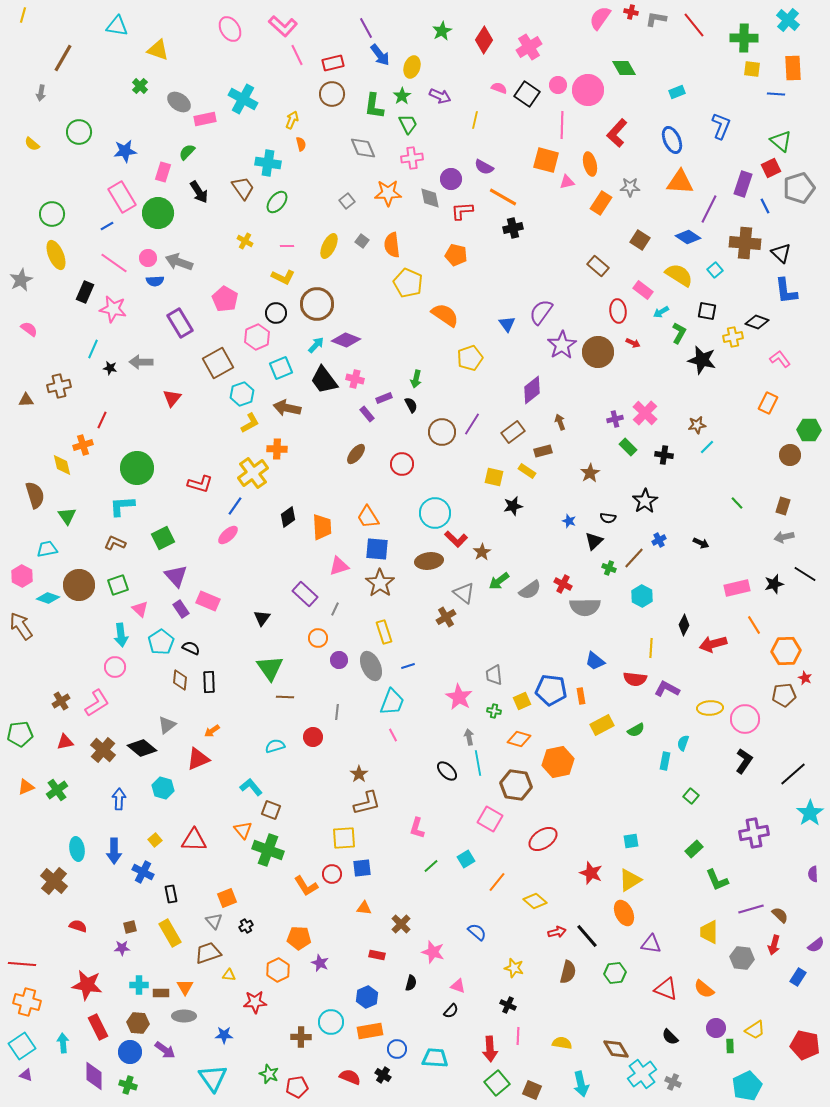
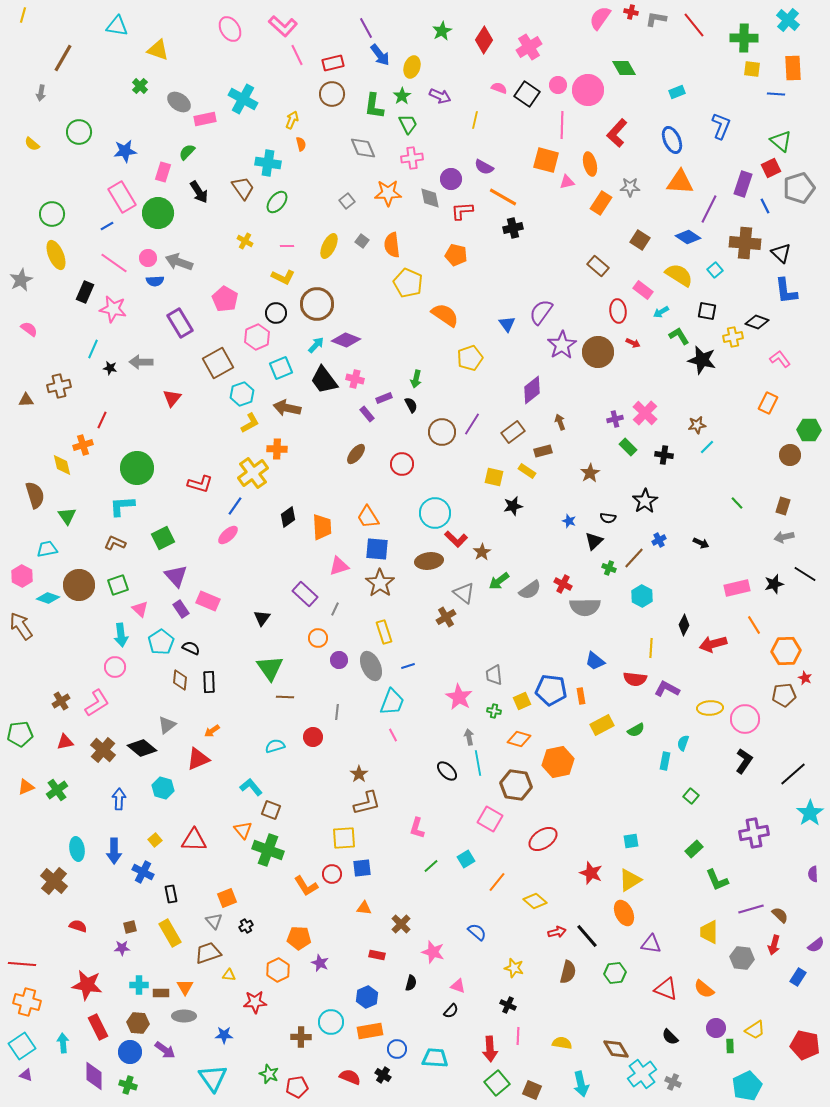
green L-shape at (679, 333): moved 3 px down; rotated 60 degrees counterclockwise
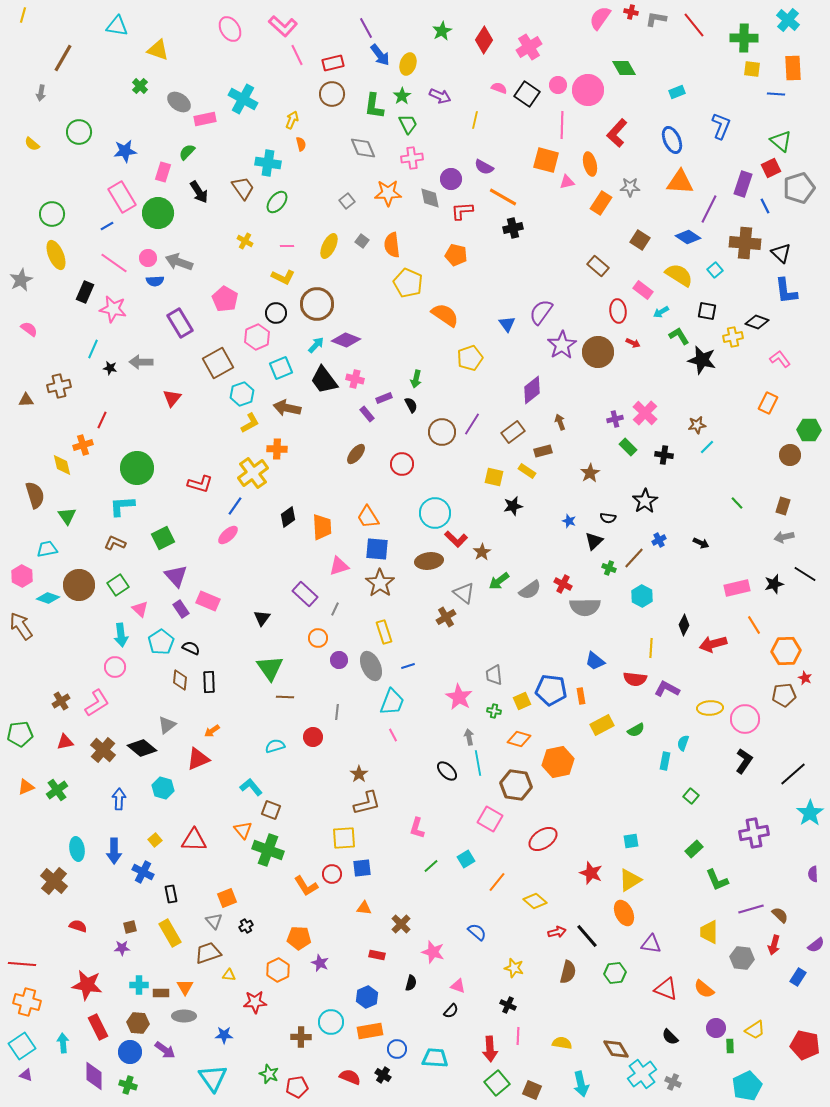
yellow ellipse at (412, 67): moved 4 px left, 3 px up
green square at (118, 585): rotated 15 degrees counterclockwise
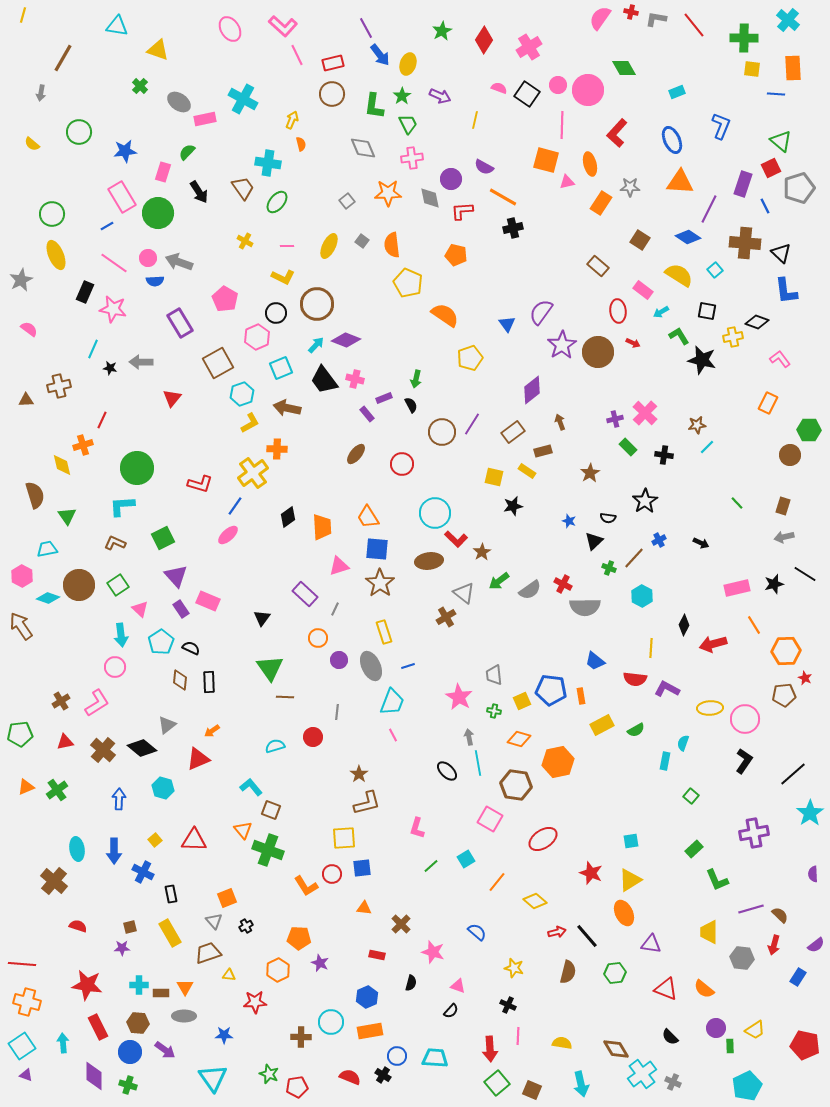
blue circle at (397, 1049): moved 7 px down
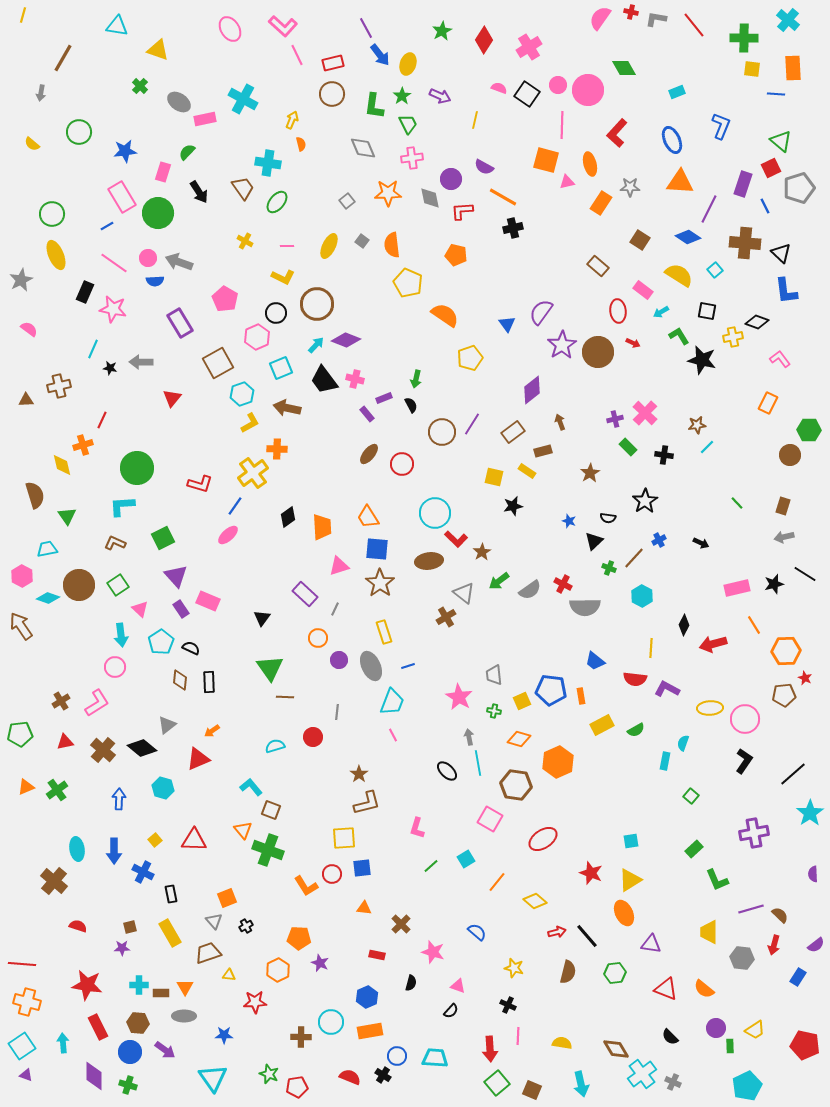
brown ellipse at (356, 454): moved 13 px right
orange hexagon at (558, 762): rotated 12 degrees counterclockwise
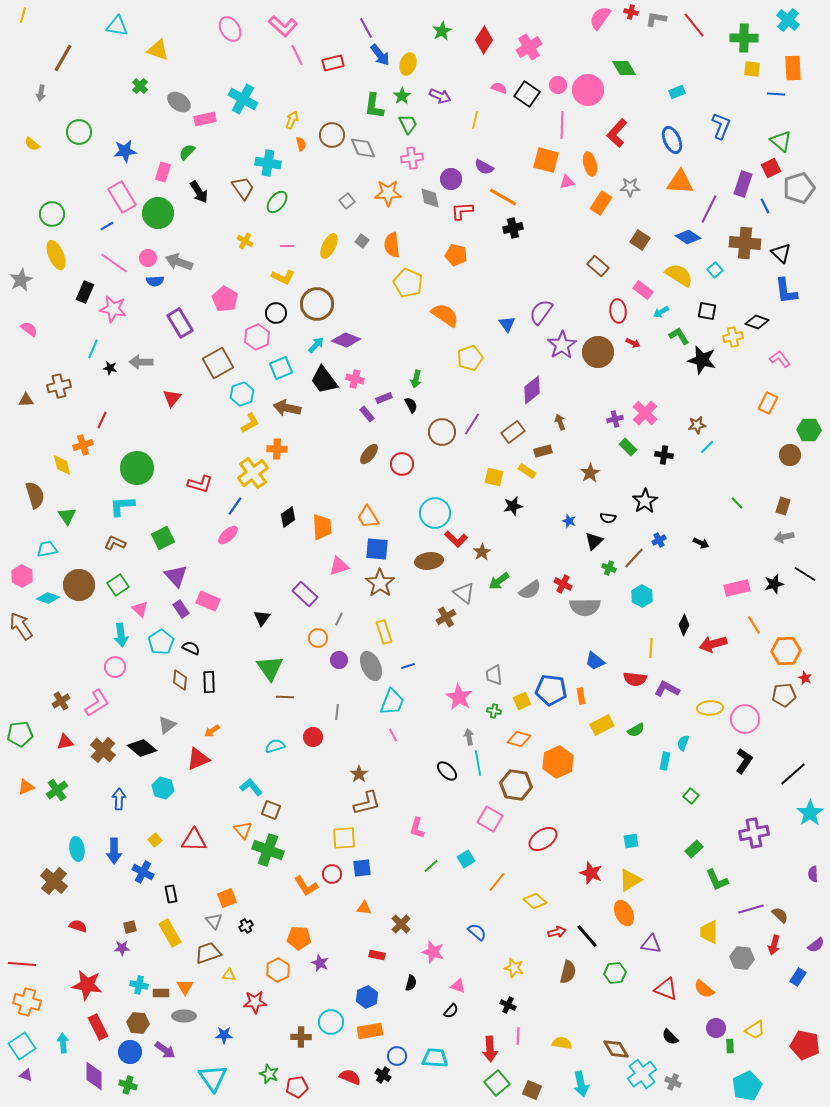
brown circle at (332, 94): moved 41 px down
gray line at (335, 609): moved 4 px right, 10 px down
cyan cross at (139, 985): rotated 12 degrees clockwise
